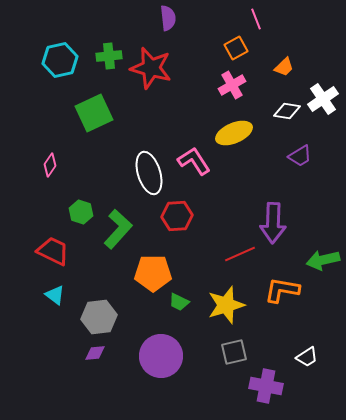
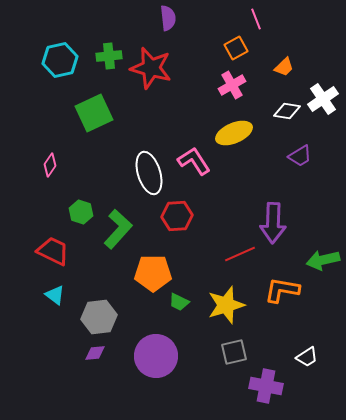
purple circle: moved 5 px left
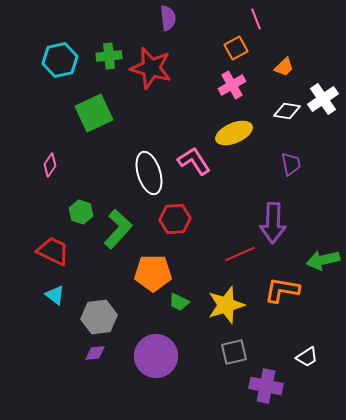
purple trapezoid: moved 9 px left, 8 px down; rotated 70 degrees counterclockwise
red hexagon: moved 2 px left, 3 px down
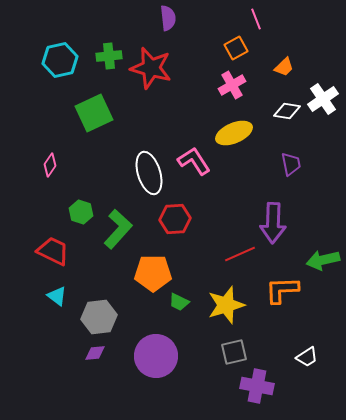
orange L-shape: rotated 12 degrees counterclockwise
cyan triangle: moved 2 px right, 1 px down
purple cross: moved 9 px left
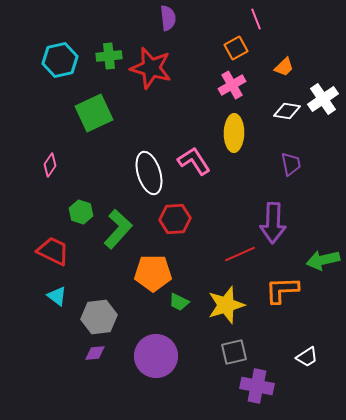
yellow ellipse: rotated 66 degrees counterclockwise
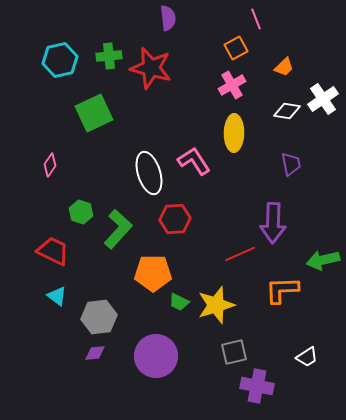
yellow star: moved 10 px left
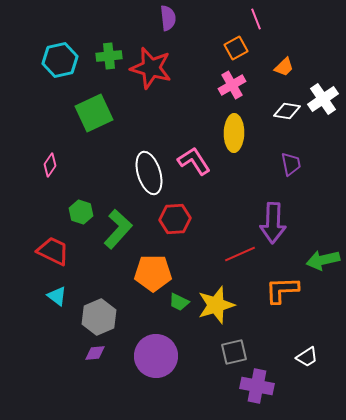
gray hexagon: rotated 16 degrees counterclockwise
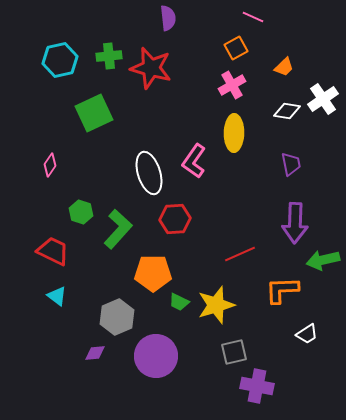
pink line: moved 3 px left, 2 px up; rotated 45 degrees counterclockwise
pink L-shape: rotated 112 degrees counterclockwise
purple arrow: moved 22 px right
gray hexagon: moved 18 px right
white trapezoid: moved 23 px up
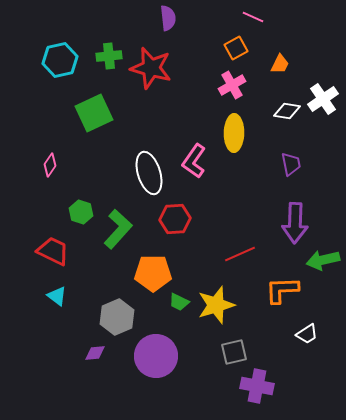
orange trapezoid: moved 4 px left, 3 px up; rotated 20 degrees counterclockwise
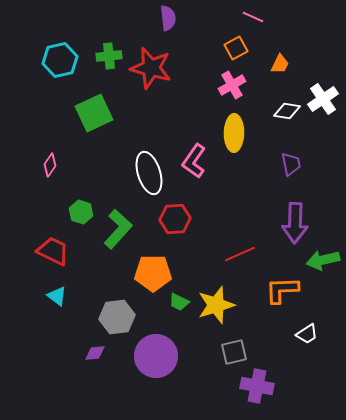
gray hexagon: rotated 16 degrees clockwise
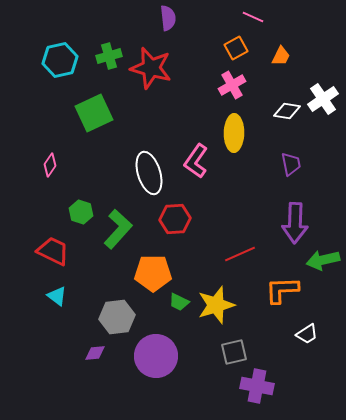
green cross: rotated 10 degrees counterclockwise
orange trapezoid: moved 1 px right, 8 px up
pink L-shape: moved 2 px right
